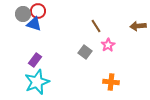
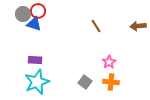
pink star: moved 1 px right, 17 px down
gray square: moved 30 px down
purple rectangle: rotated 56 degrees clockwise
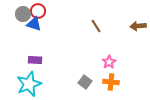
cyan star: moved 8 px left, 2 px down
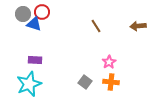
red circle: moved 4 px right, 1 px down
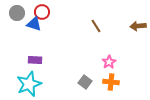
gray circle: moved 6 px left, 1 px up
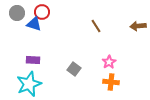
purple rectangle: moved 2 px left
gray square: moved 11 px left, 13 px up
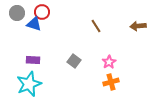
gray square: moved 8 px up
orange cross: rotated 21 degrees counterclockwise
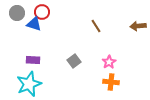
gray square: rotated 16 degrees clockwise
orange cross: rotated 21 degrees clockwise
